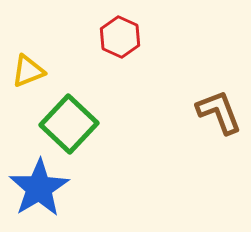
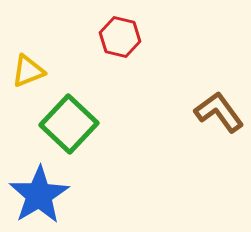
red hexagon: rotated 12 degrees counterclockwise
brown L-shape: rotated 15 degrees counterclockwise
blue star: moved 7 px down
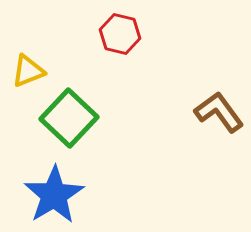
red hexagon: moved 3 px up
green square: moved 6 px up
blue star: moved 15 px right
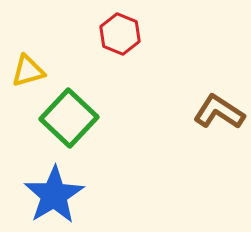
red hexagon: rotated 9 degrees clockwise
yellow triangle: rotated 6 degrees clockwise
brown L-shape: rotated 21 degrees counterclockwise
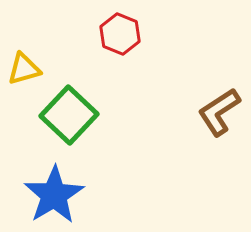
yellow triangle: moved 4 px left, 2 px up
brown L-shape: rotated 66 degrees counterclockwise
green square: moved 3 px up
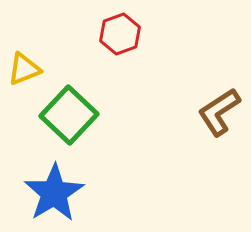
red hexagon: rotated 18 degrees clockwise
yellow triangle: rotated 6 degrees counterclockwise
blue star: moved 2 px up
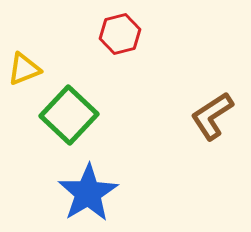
red hexagon: rotated 6 degrees clockwise
brown L-shape: moved 7 px left, 4 px down
blue star: moved 34 px right
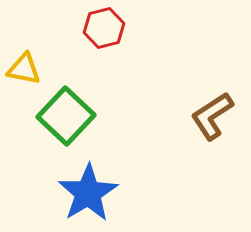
red hexagon: moved 16 px left, 6 px up
yellow triangle: rotated 33 degrees clockwise
green square: moved 3 px left, 1 px down
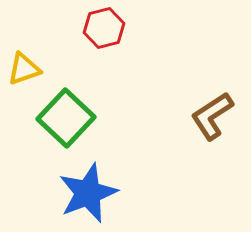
yellow triangle: rotated 30 degrees counterclockwise
green square: moved 2 px down
blue star: rotated 10 degrees clockwise
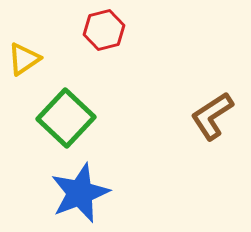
red hexagon: moved 2 px down
yellow triangle: moved 10 px up; rotated 15 degrees counterclockwise
blue star: moved 8 px left
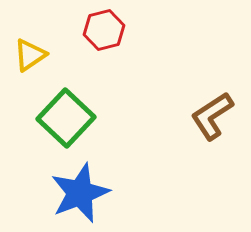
yellow triangle: moved 6 px right, 4 px up
